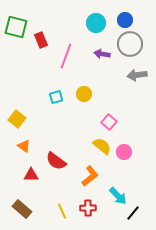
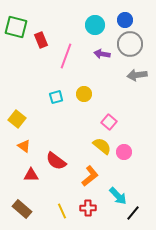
cyan circle: moved 1 px left, 2 px down
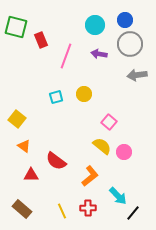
purple arrow: moved 3 px left
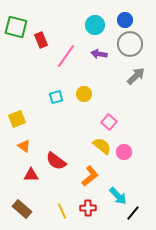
pink line: rotated 15 degrees clockwise
gray arrow: moved 1 px left, 1 px down; rotated 144 degrees clockwise
yellow square: rotated 30 degrees clockwise
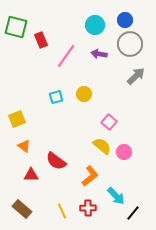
cyan arrow: moved 2 px left
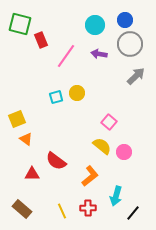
green square: moved 4 px right, 3 px up
yellow circle: moved 7 px left, 1 px up
orange triangle: moved 2 px right, 7 px up
red triangle: moved 1 px right, 1 px up
cyan arrow: rotated 60 degrees clockwise
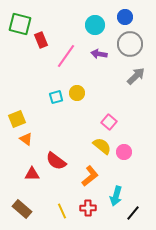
blue circle: moved 3 px up
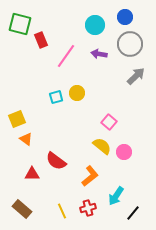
cyan arrow: rotated 18 degrees clockwise
red cross: rotated 14 degrees counterclockwise
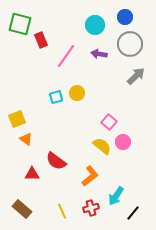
pink circle: moved 1 px left, 10 px up
red cross: moved 3 px right
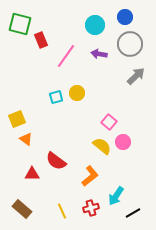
black line: rotated 21 degrees clockwise
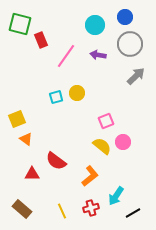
purple arrow: moved 1 px left, 1 px down
pink square: moved 3 px left, 1 px up; rotated 28 degrees clockwise
